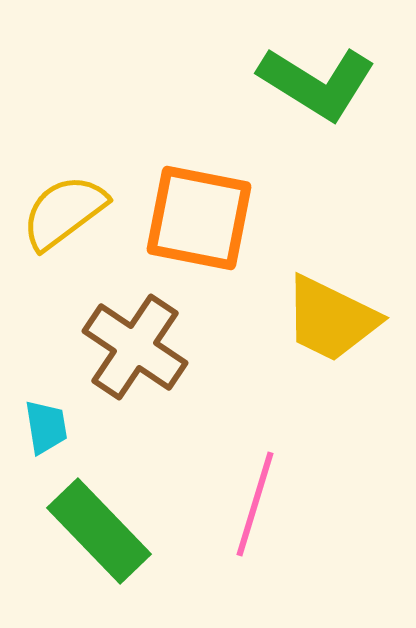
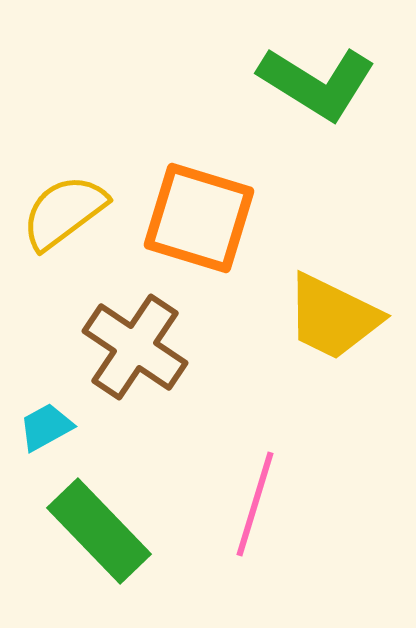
orange square: rotated 6 degrees clockwise
yellow trapezoid: moved 2 px right, 2 px up
cyan trapezoid: rotated 110 degrees counterclockwise
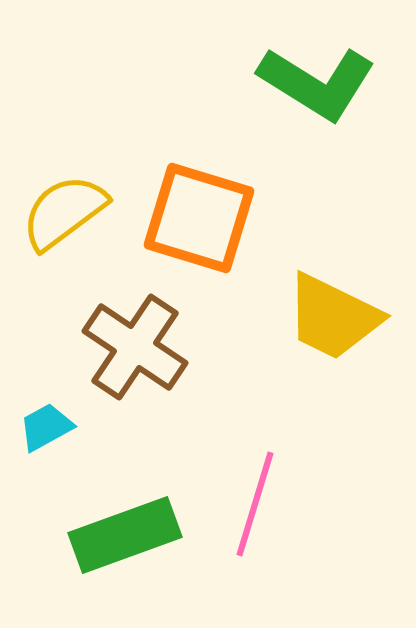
green rectangle: moved 26 px right, 4 px down; rotated 66 degrees counterclockwise
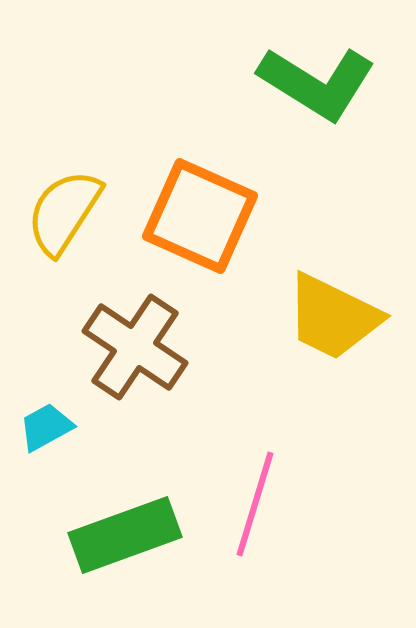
yellow semicircle: rotated 20 degrees counterclockwise
orange square: moved 1 px right, 2 px up; rotated 7 degrees clockwise
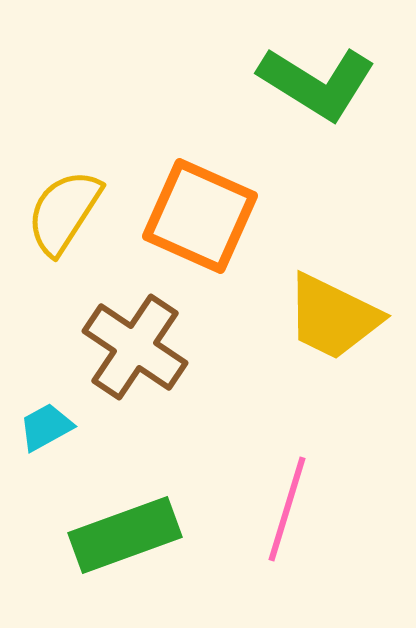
pink line: moved 32 px right, 5 px down
